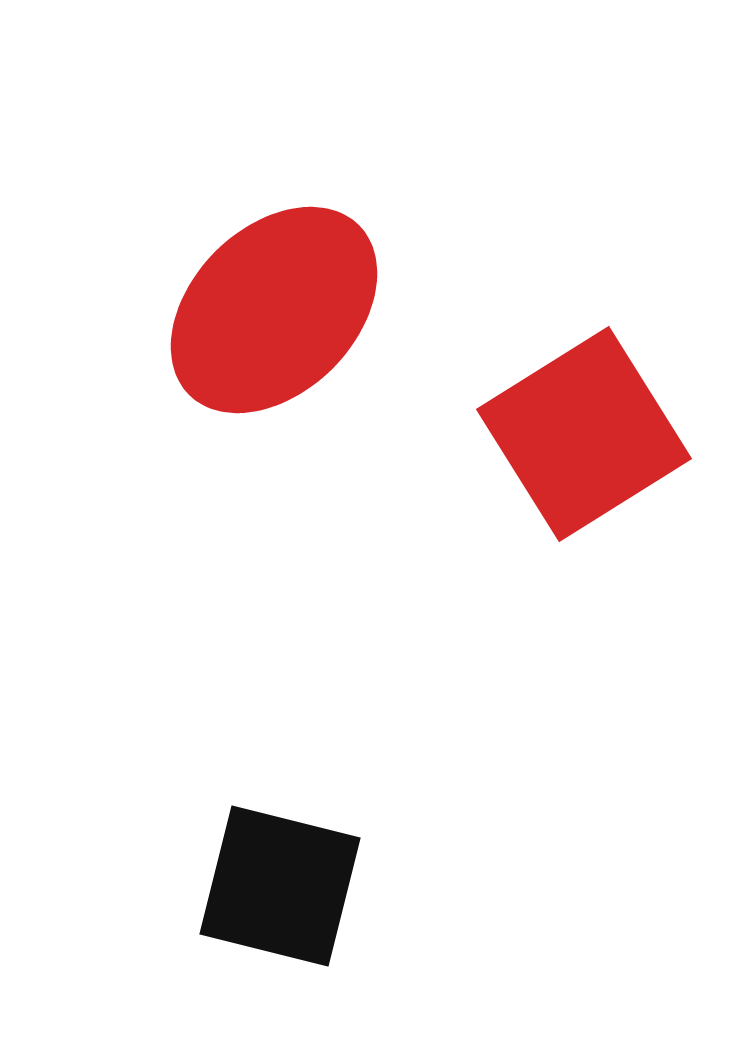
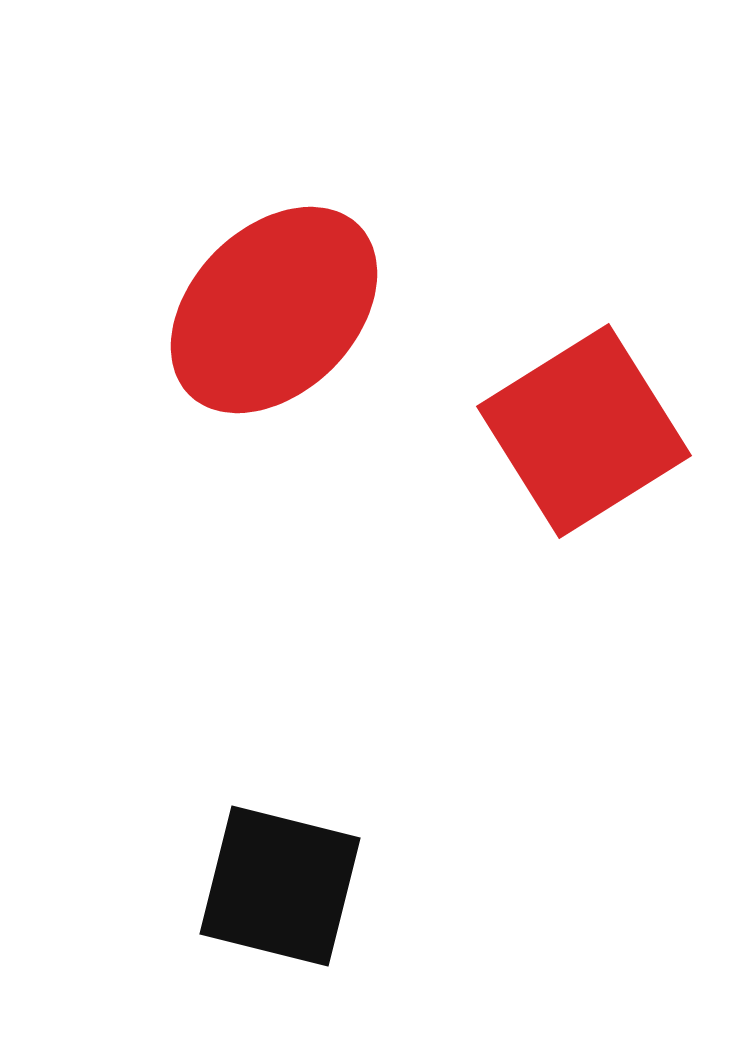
red square: moved 3 px up
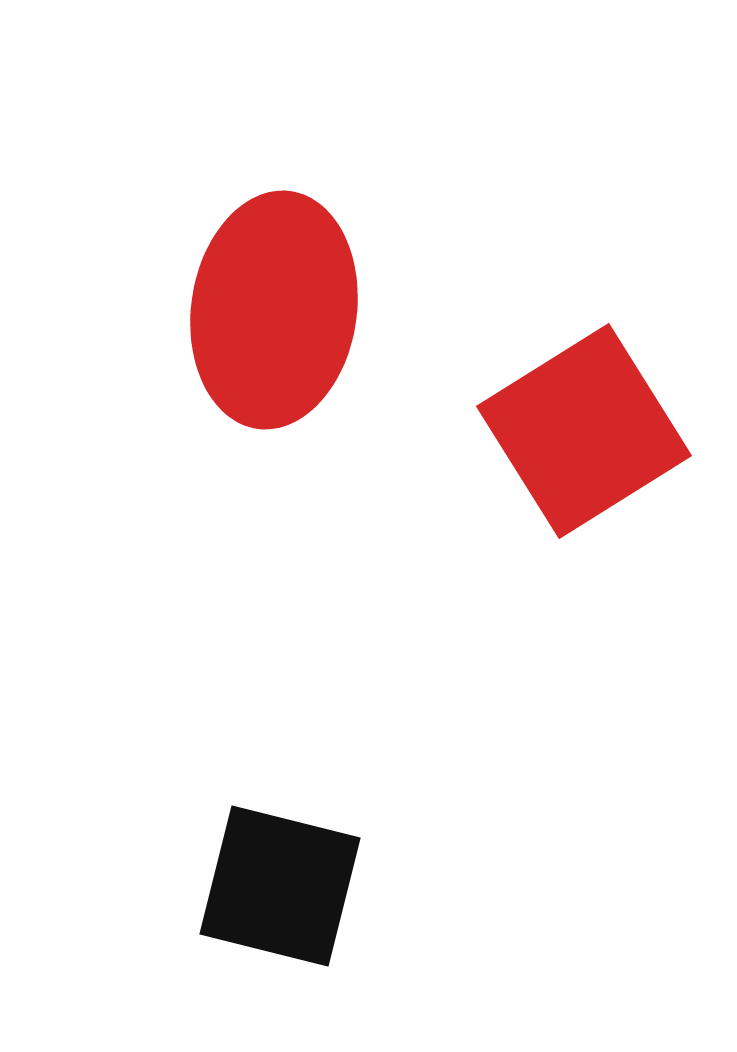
red ellipse: rotated 37 degrees counterclockwise
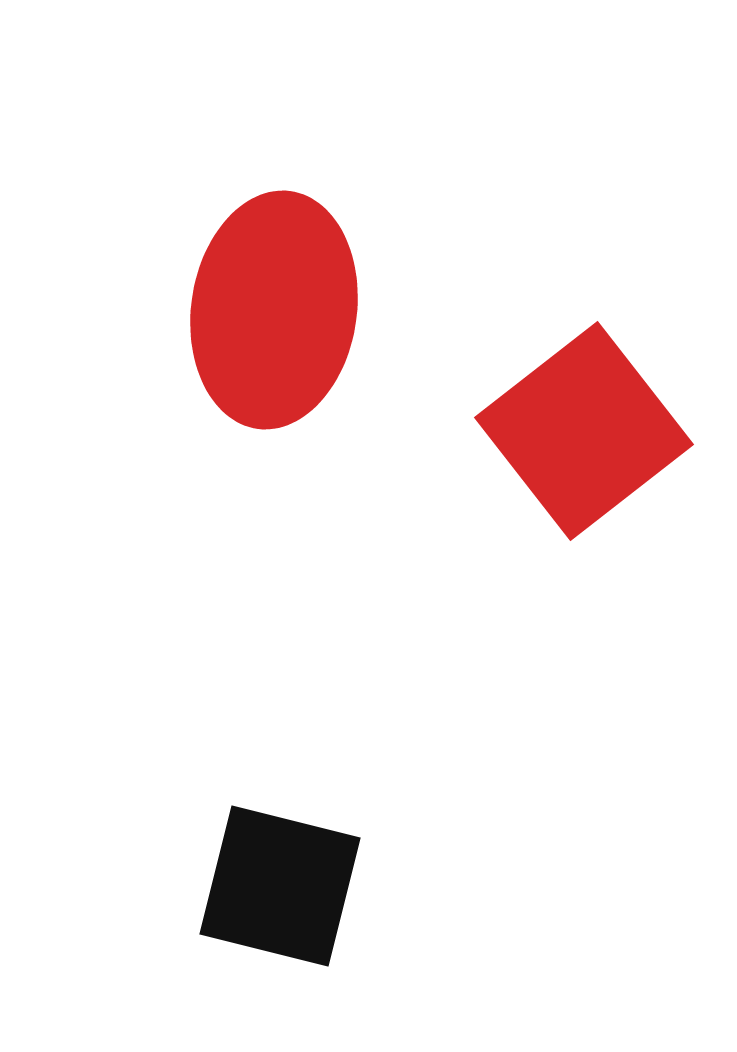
red square: rotated 6 degrees counterclockwise
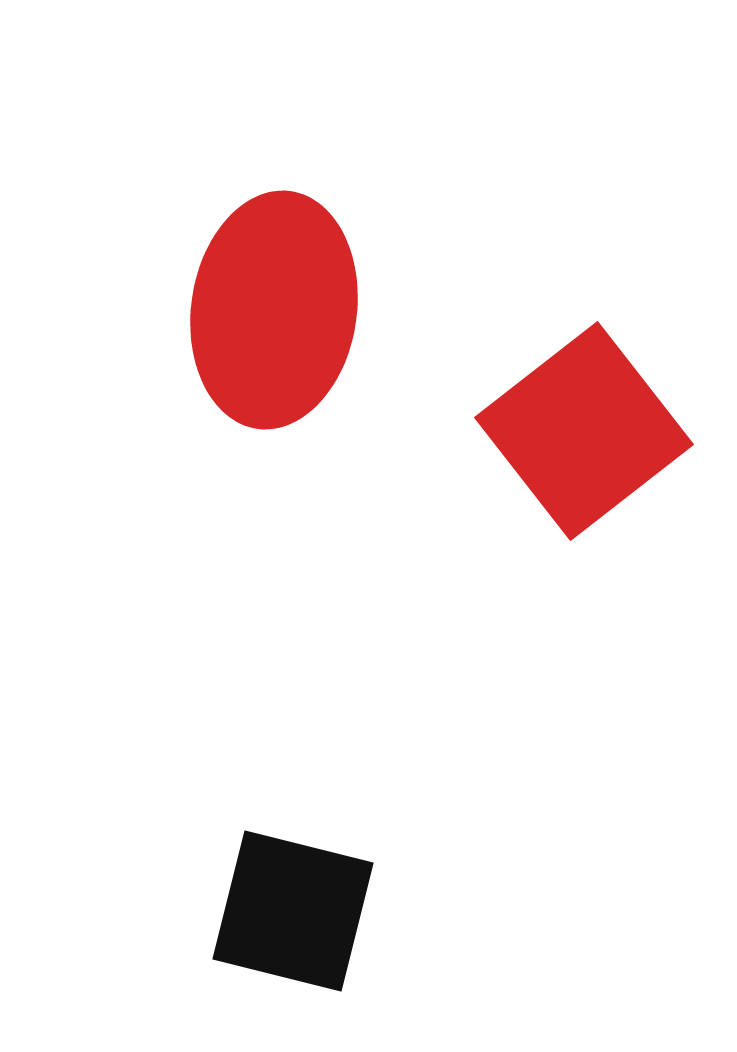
black square: moved 13 px right, 25 px down
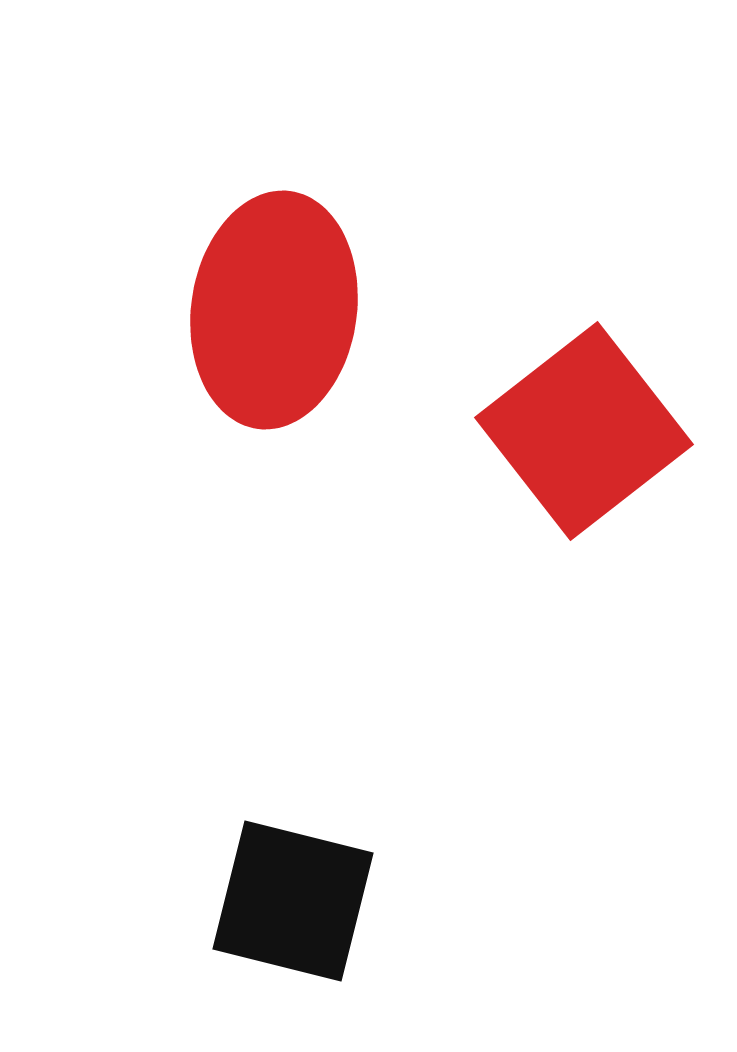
black square: moved 10 px up
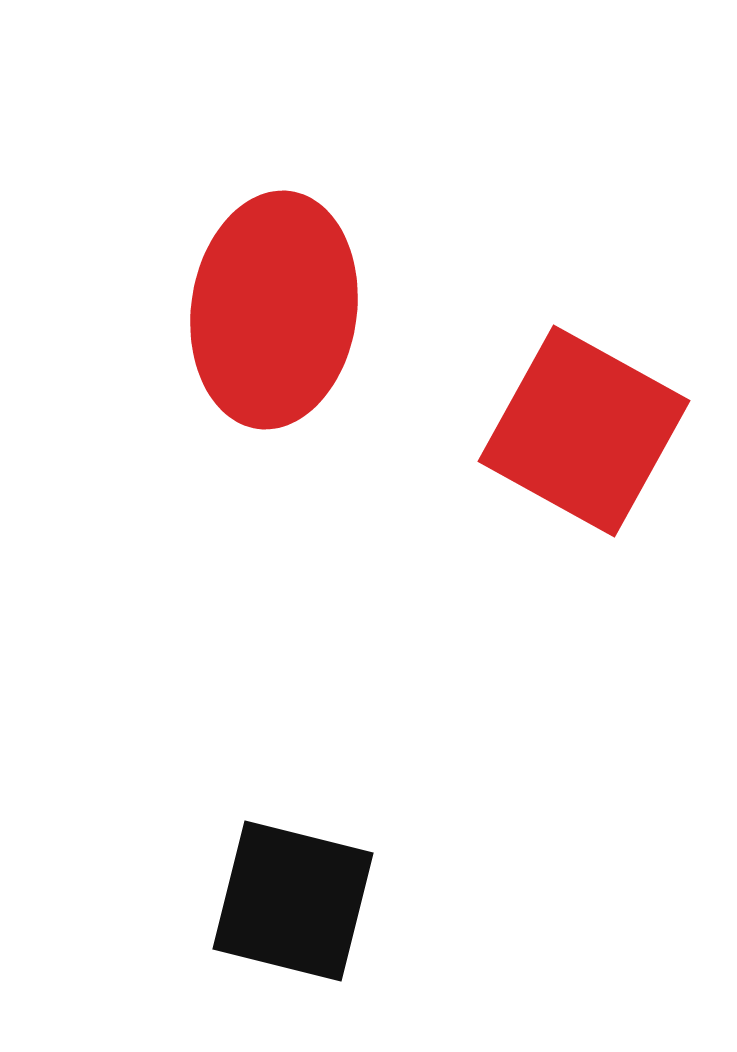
red square: rotated 23 degrees counterclockwise
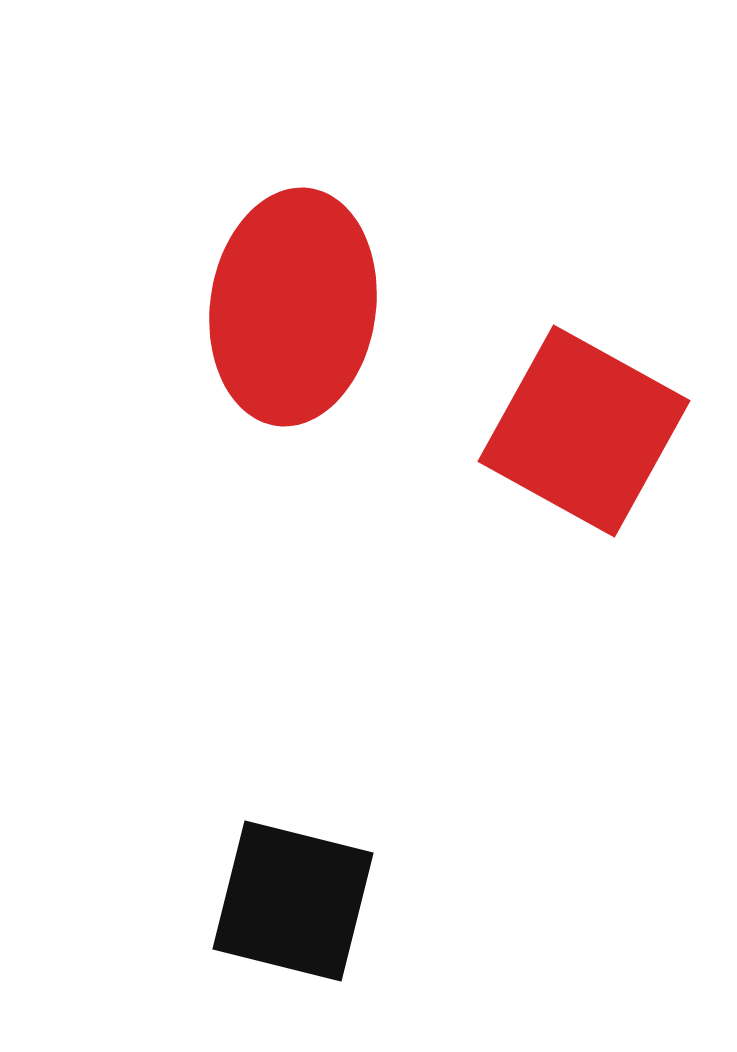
red ellipse: moved 19 px right, 3 px up
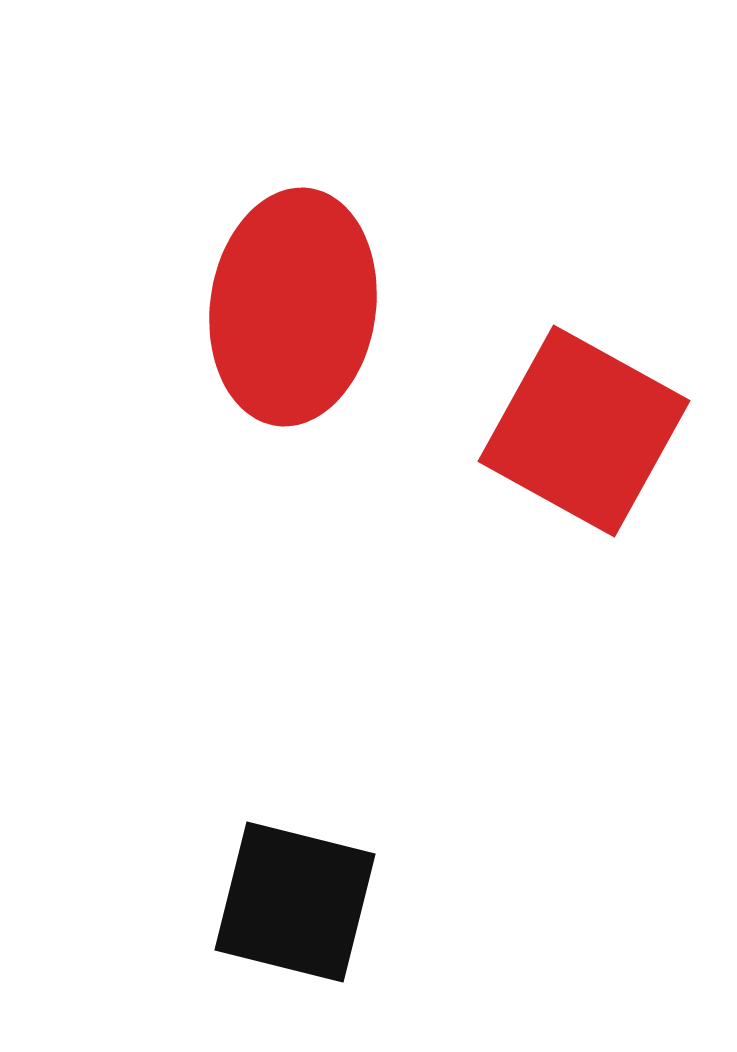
black square: moved 2 px right, 1 px down
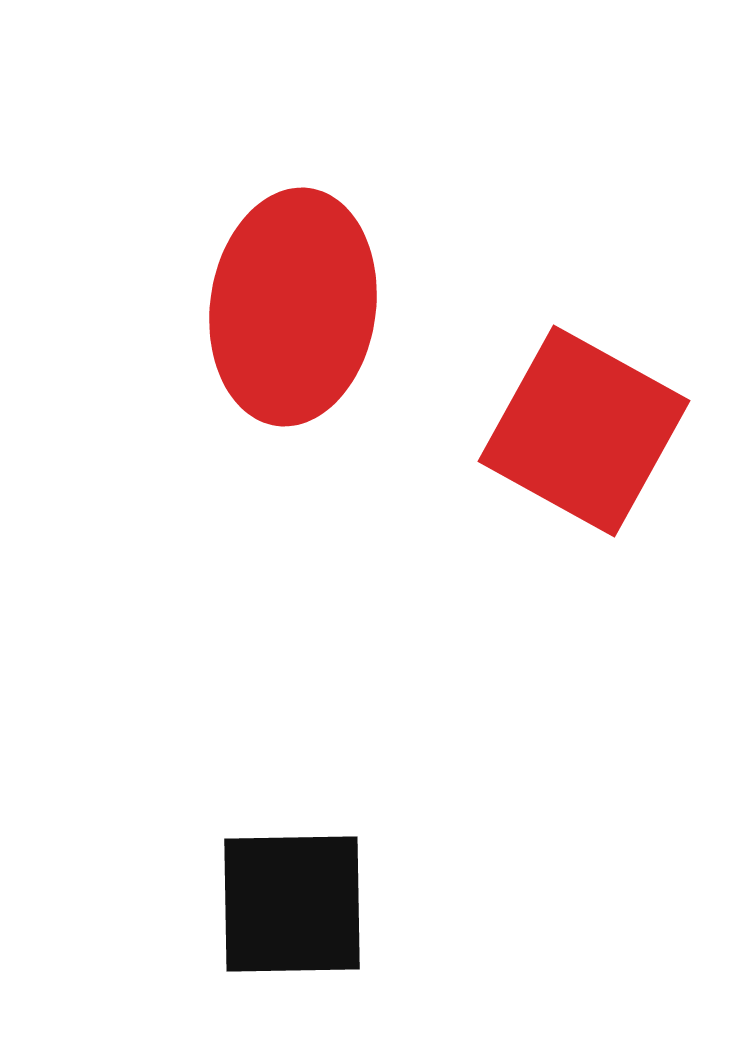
black square: moved 3 px left, 2 px down; rotated 15 degrees counterclockwise
